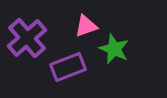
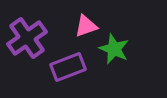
purple cross: rotated 6 degrees clockwise
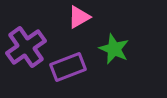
pink triangle: moved 7 px left, 9 px up; rotated 10 degrees counterclockwise
purple cross: moved 1 px left, 9 px down
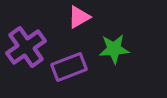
green star: rotated 28 degrees counterclockwise
purple rectangle: moved 1 px right
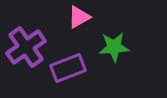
green star: moved 2 px up
purple rectangle: moved 1 px left, 1 px down
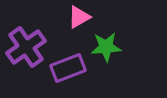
green star: moved 8 px left
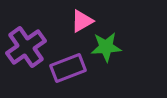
pink triangle: moved 3 px right, 4 px down
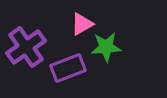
pink triangle: moved 3 px down
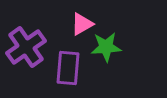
purple rectangle: rotated 64 degrees counterclockwise
